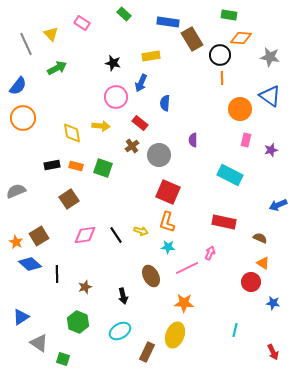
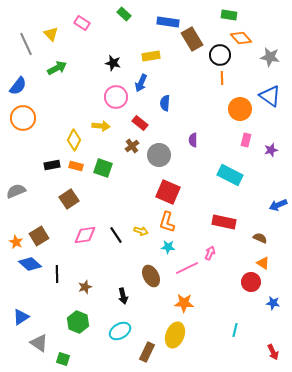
orange diamond at (241, 38): rotated 45 degrees clockwise
yellow diamond at (72, 133): moved 2 px right, 7 px down; rotated 35 degrees clockwise
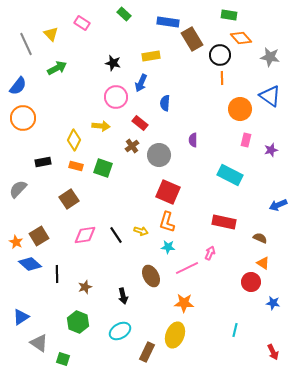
black rectangle at (52, 165): moved 9 px left, 3 px up
gray semicircle at (16, 191): moved 2 px right, 2 px up; rotated 24 degrees counterclockwise
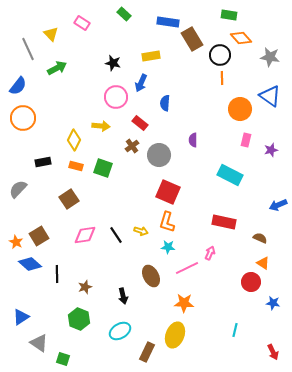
gray line at (26, 44): moved 2 px right, 5 px down
green hexagon at (78, 322): moved 1 px right, 3 px up
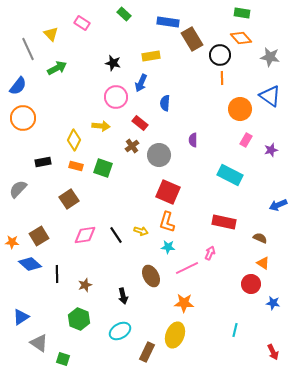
green rectangle at (229, 15): moved 13 px right, 2 px up
pink rectangle at (246, 140): rotated 16 degrees clockwise
orange star at (16, 242): moved 4 px left; rotated 24 degrees counterclockwise
red circle at (251, 282): moved 2 px down
brown star at (85, 287): moved 2 px up
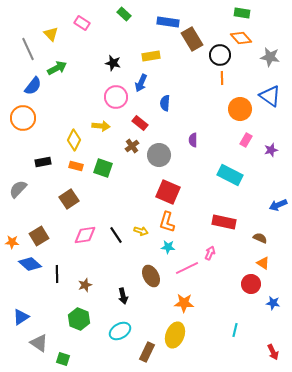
blue semicircle at (18, 86): moved 15 px right
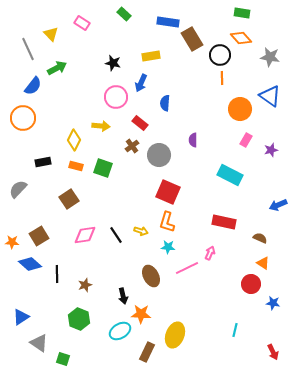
orange star at (184, 303): moved 43 px left, 11 px down
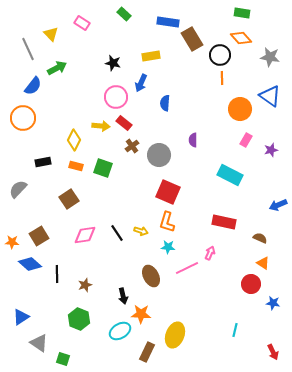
red rectangle at (140, 123): moved 16 px left
black line at (116, 235): moved 1 px right, 2 px up
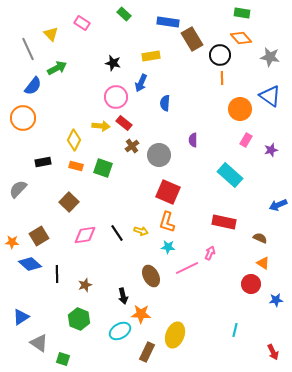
cyan rectangle at (230, 175): rotated 15 degrees clockwise
brown square at (69, 199): moved 3 px down; rotated 12 degrees counterclockwise
blue star at (273, 303): moved 3 px right, 3 px up; rotated 16 degrees counterclockwise
